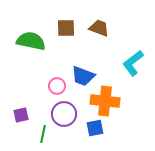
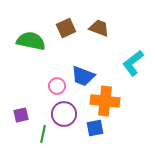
brown square: rotated 24 degrees counterclockwise
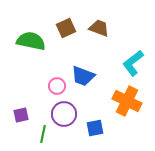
orange cross: moved 22 px right; rotated 20 degrees clockwise
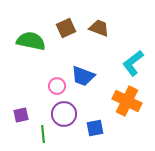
green line: rotated 18 degrees counterclockwise
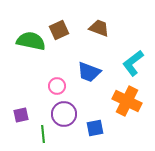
brown square: moved 7 px left, 2 px down
blue trapezoid: moved 6 px right, 4 px up
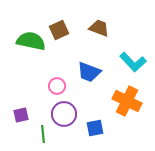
cyan L-shape: moved 1 px up; rotated 96 degrees counterclockwise
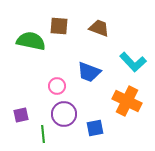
brown square: moved 4 px up; rotated 30 degrees clockwise
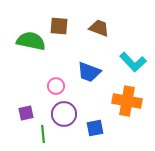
pink circle: moved 1 px left
orange cross: rotated 16 degrees counterclockwise
purple square: moved 5 px right, 2 px up
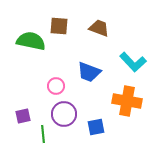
purple square: moved 3 px left, 3 px down
blue square: moved 1 px right, 1 px up
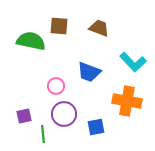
purple square: moved 1 px right
